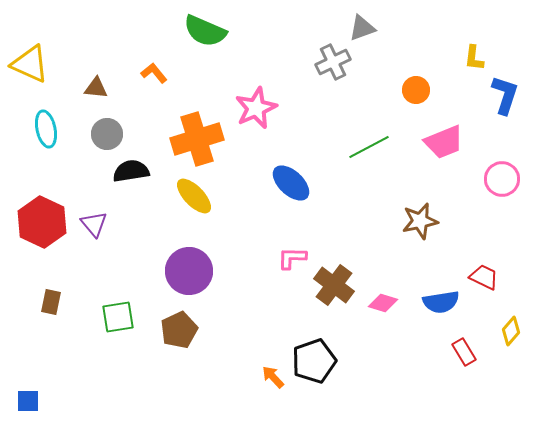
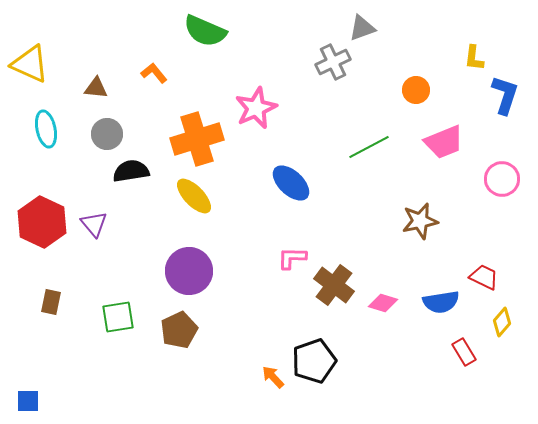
yellow diamond: moved 9 px left, 9 px up
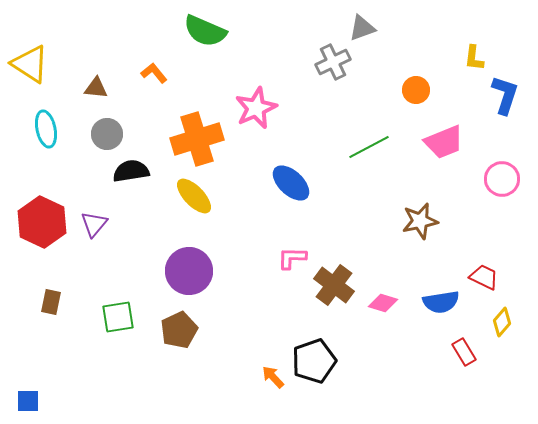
yellow triangle: rotated 9 degrees clockwise
purple triangle: rotated 20 degrees clockwise
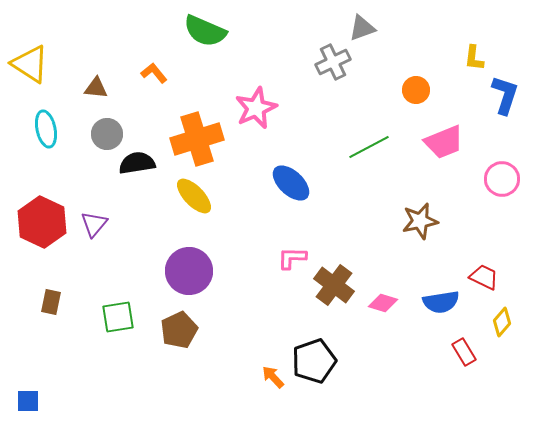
black semicircle: moved 6 px right, 8 px up
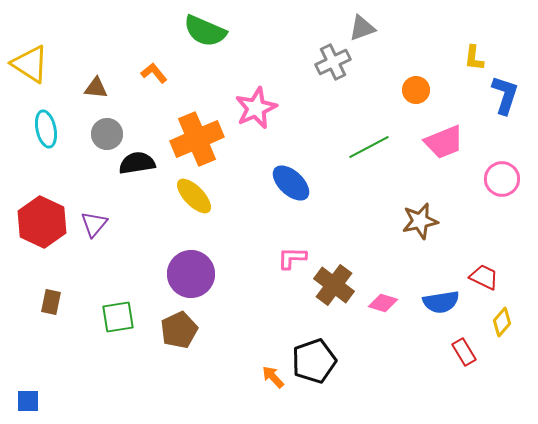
orange cross: rotated 6 degrees counterclockwise
purple circle: moved 2 px right, 3 px down
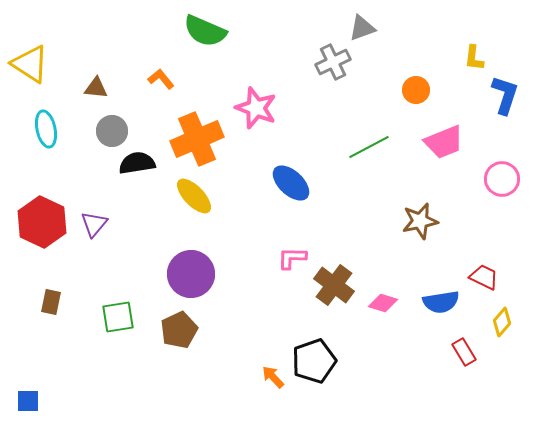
orange L-shape: moved 7 px right, 6 px down
pink star: rotated 27 degrees counterclockwise
gray circle: moved 5 px right, 3 px up
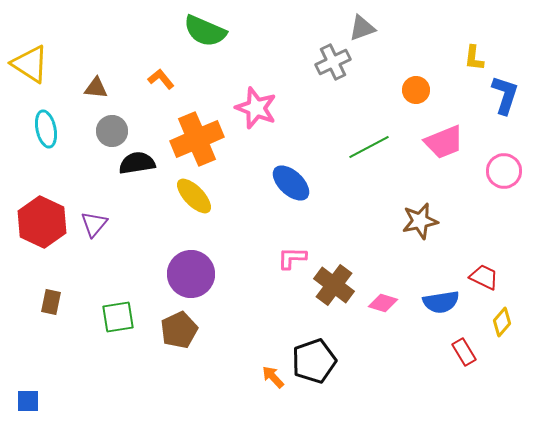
pink circle: moved 2 px right, 8 px up
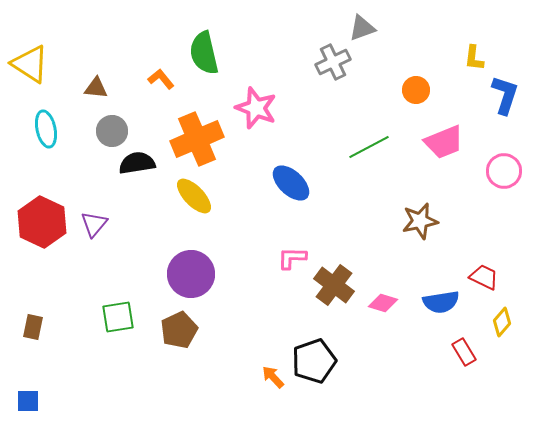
green semicircle: moved 1 px left, 22 px down; rotated 54 degrees clockwise
brown rectangle: moved 18 px left, 25 px down
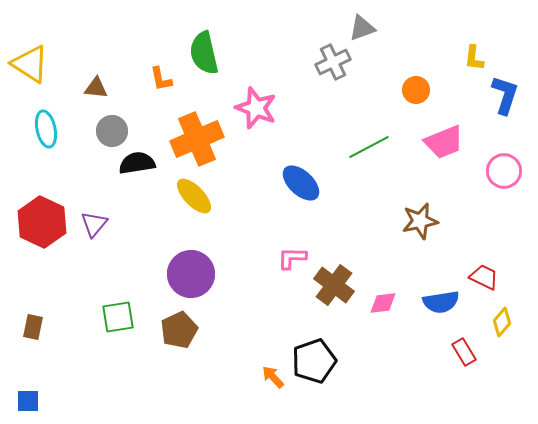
orange L-shape: rotated 152 degrees counterclockwise
blue ellipse: moved 10 px right
pink diamond: rotated 24 degrees counterclockwise
